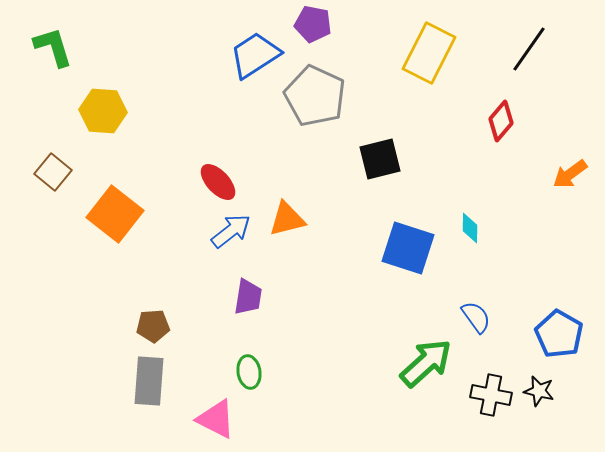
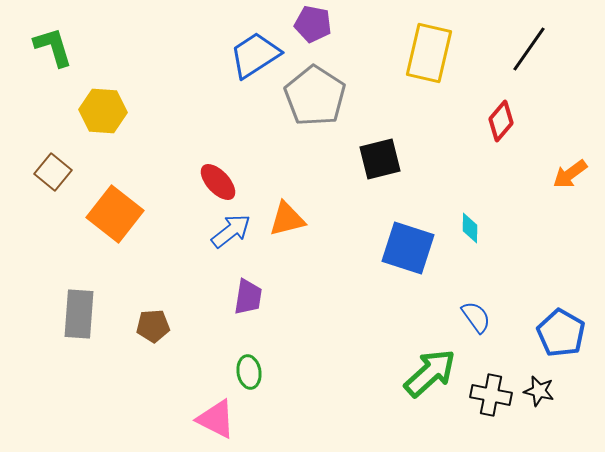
yellow rectangle: rotated 14 degrees counterclockwise
gray pentagon: rotated 8 degrees clockwise
blue pentagon: moved 2 px right, 1 px up
green arrow: moved 4 px right, 10 px down
gray rectangle: moved 70 px left, 67 px up
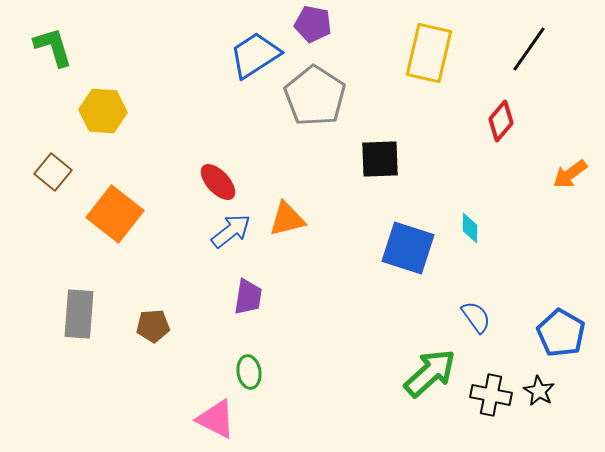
black square: rotated 12 degrees clockwise
black star: rotated 16 degrees clockwise
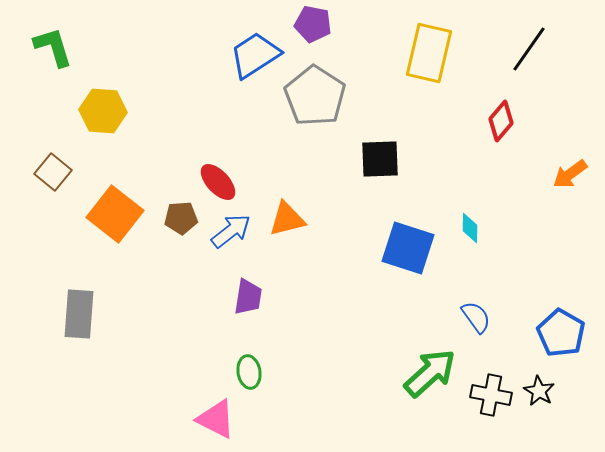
brown pentagon: moved 28 px right, 108 px up
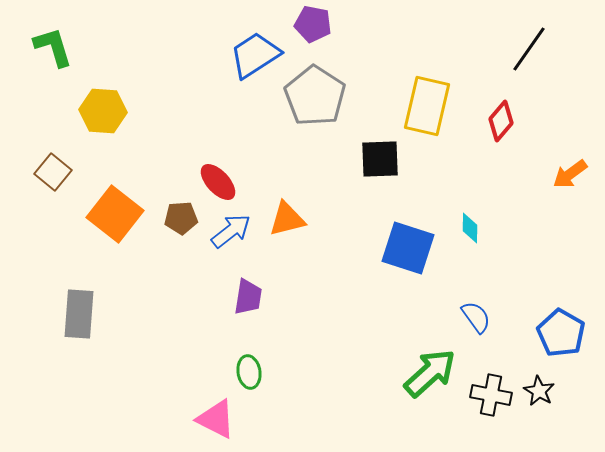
yellow rectangle: moved 2 px left, 53 px down
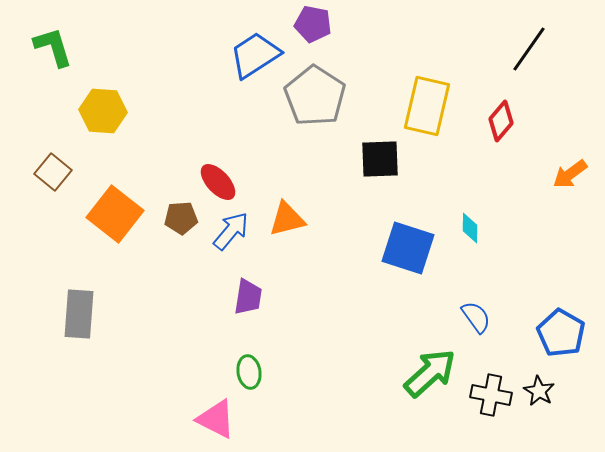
blue arrow: rotated 12 degrees counterclockwise
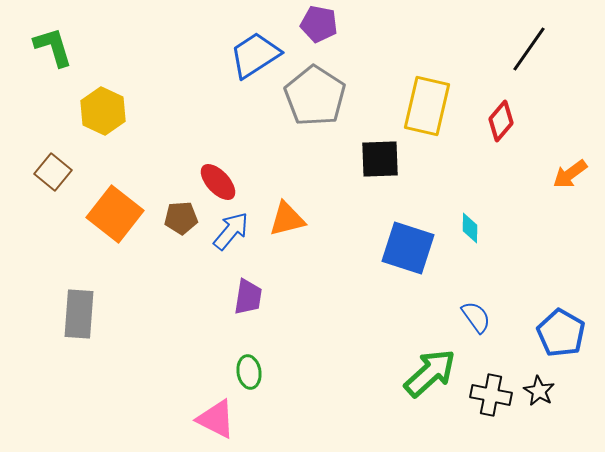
purple pentagon: moved 6 px right
yellow hexagon: rotated 21 degrees clockwise
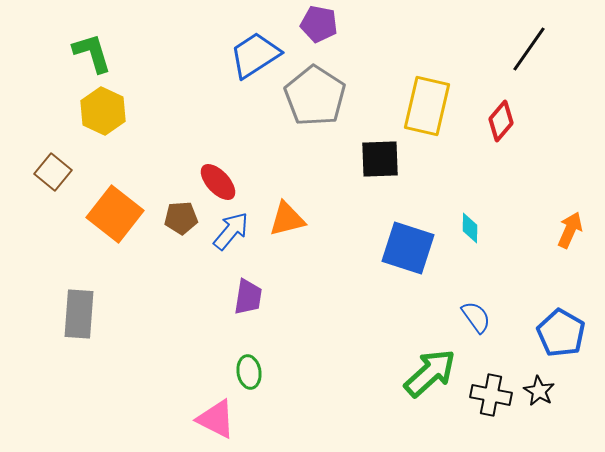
green L-shape: moved 39 px right, 6 px down
orange arrow: moved 56 px down; rotated 150 degrees clockwise
